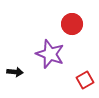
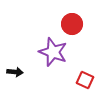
purple star: moved 3 px right, 2 px up
red square: rotated 36 degrees counterclockwise
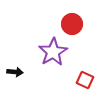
purple star: rotated 20 degrees clockwise
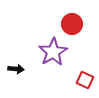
black arrow: moved 1 px right, 3 px up
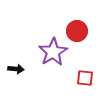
red circle: moved 5 px right, 7 px down
red square: moved 2 px up; rotated 18 degrees counterclockwise
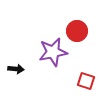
purple star: rotated 20 degrees clockwise
red square: moved 1 px right, 3 px down; rotated 12 degrees clockwise
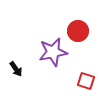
red circle: moved 1 px right
black arrow: rotated 49 degrees clockwise
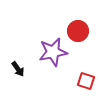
black arrow: moved 2 px right
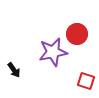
red circle: moved 1 px left, 3 px down
black arrow: moved 4 px left, 1 px down
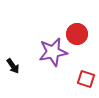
black arrow: moved 1 px left, 4 px up
red square: moved 2 px up
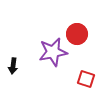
black arrow: rotated 42 degrees clockwise
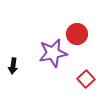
purple star: moved 1 px down
red square: rotated 30 degrees clockwise
